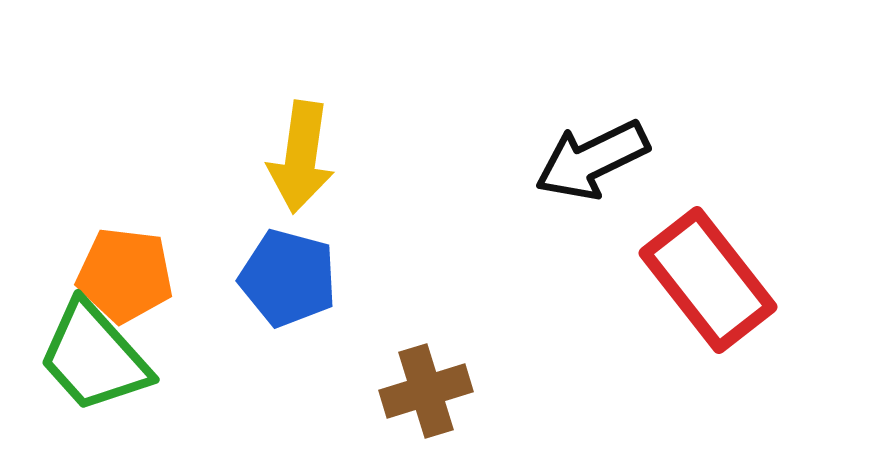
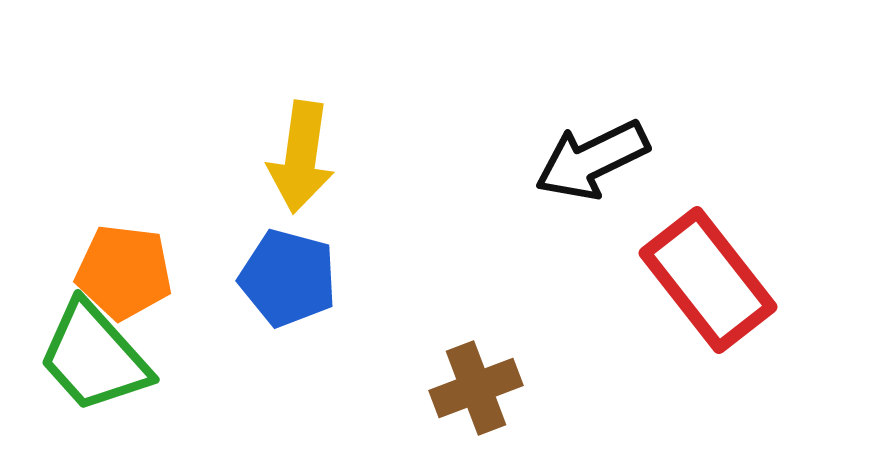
orange pentagon: moved 1 px left, 3 px up
brown cross: moved 50 px right, 3 px up; rotated 4 degrees counterclockwise
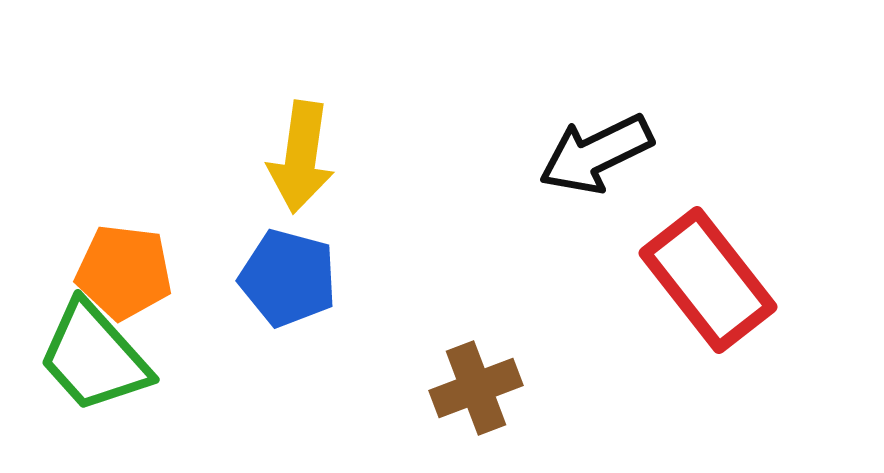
black arrow: moved 4 px right, 6 px up
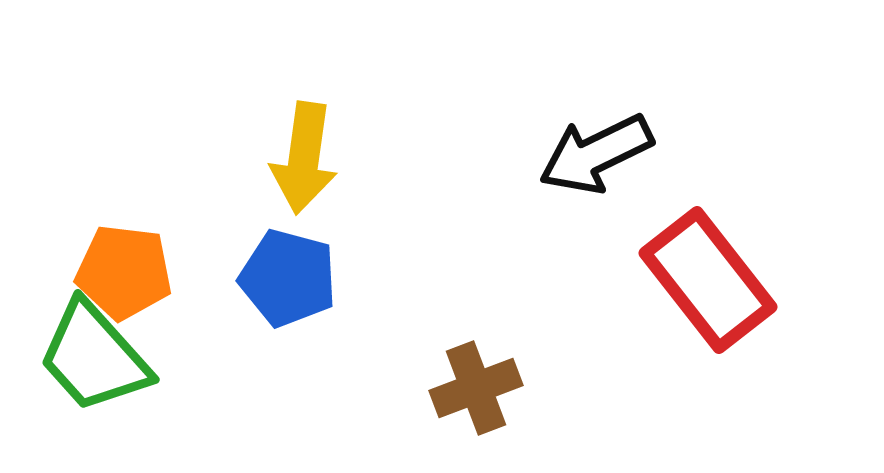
yellow arrow: moved 3 px right, 1 px down
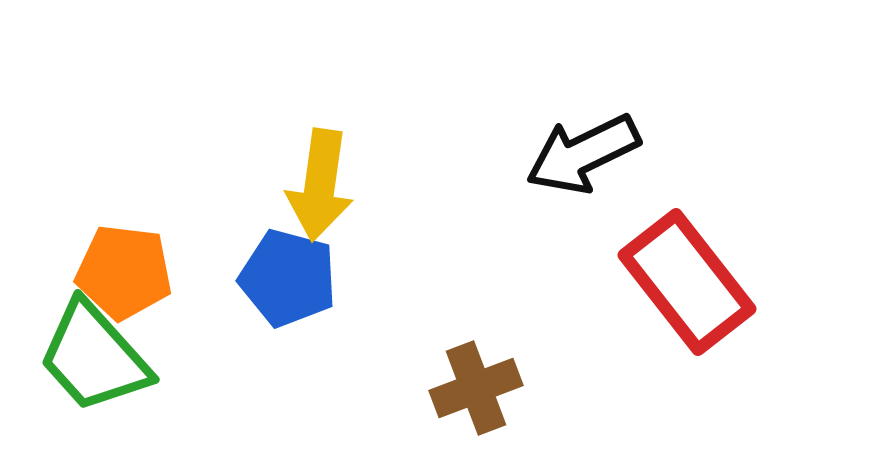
black arrow: moved 13 px left
yellow arrow: moved 16 px right, 27 px down
red rectangle: moved 21 px left, 2 px down
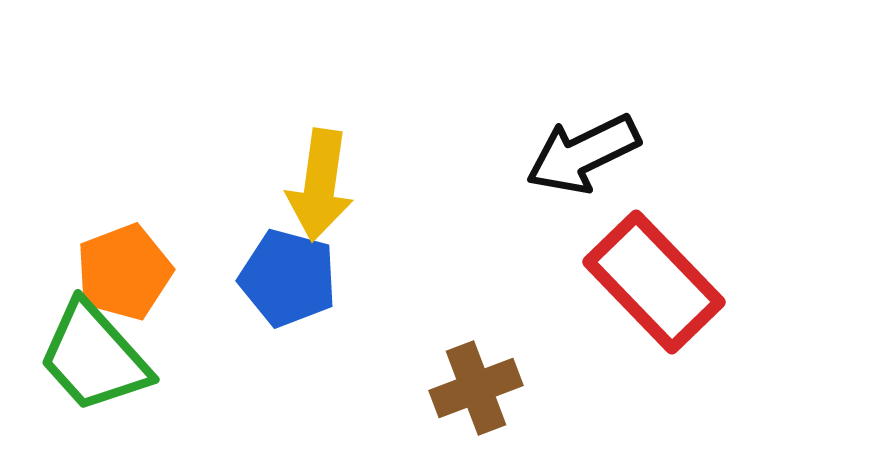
orange pentagon: rotated 28 degrees counterclockwise
red rectangle: moved 33 px left; rotated 6 degrees counterclockwise
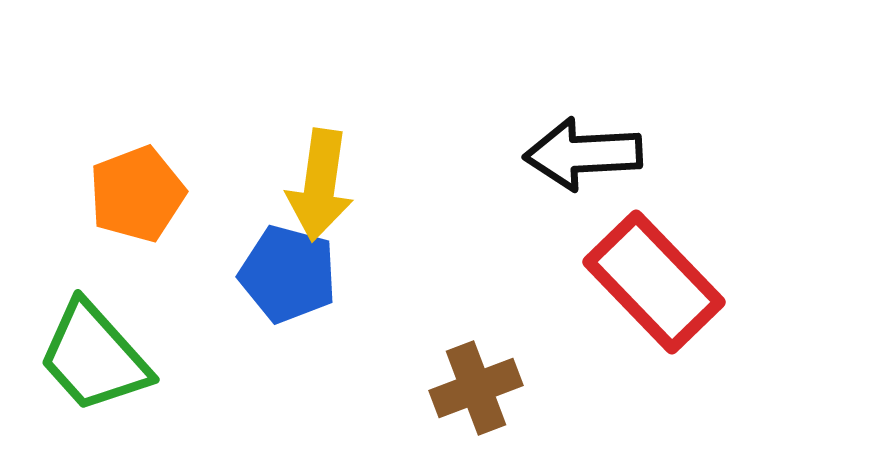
black arrow: rotated 23 degrees clockwise
orange pentagon: moved 13 px right, 78 px up
blue pentagon: moved 4 px up
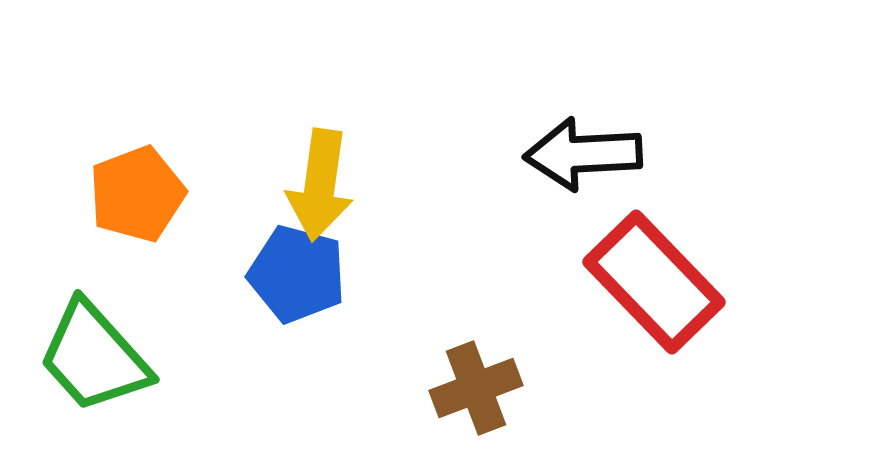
blue pentagon: moved 9 px right
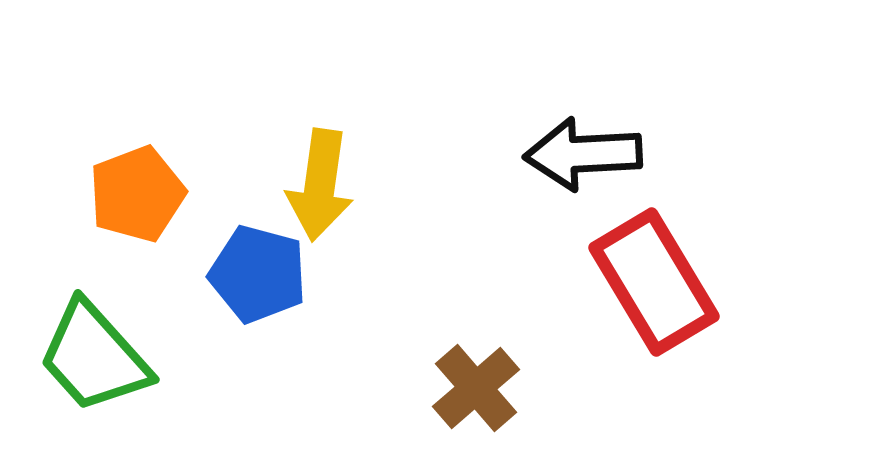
blue pentagon: moved 39 px left
red rectangle: rotated 13 degrees clockwise
brown cross: rotated 20 degrees counterclockwise
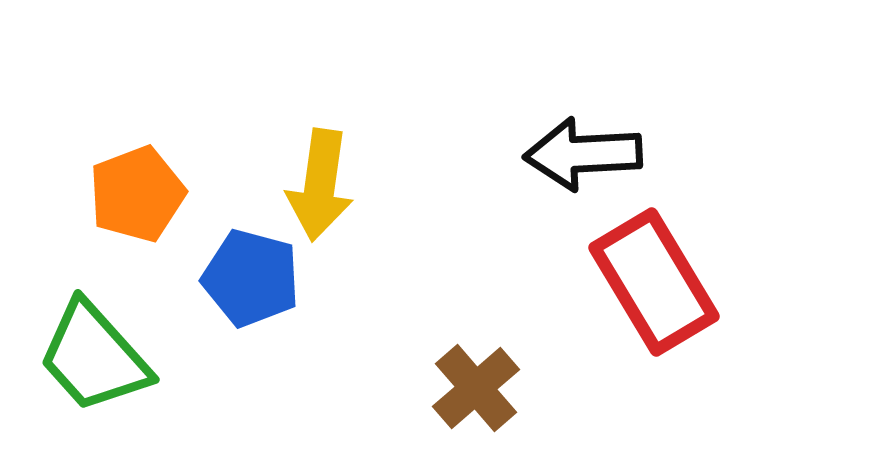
blue pentagon: moved 7 px left, 4 px down
